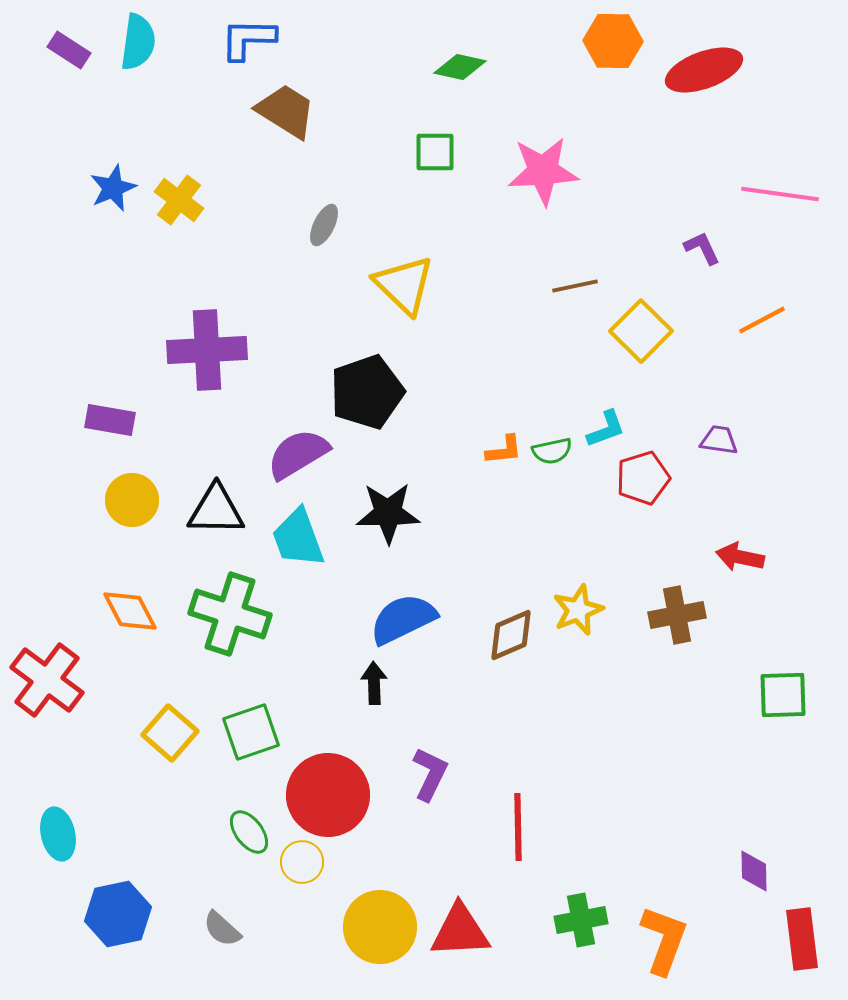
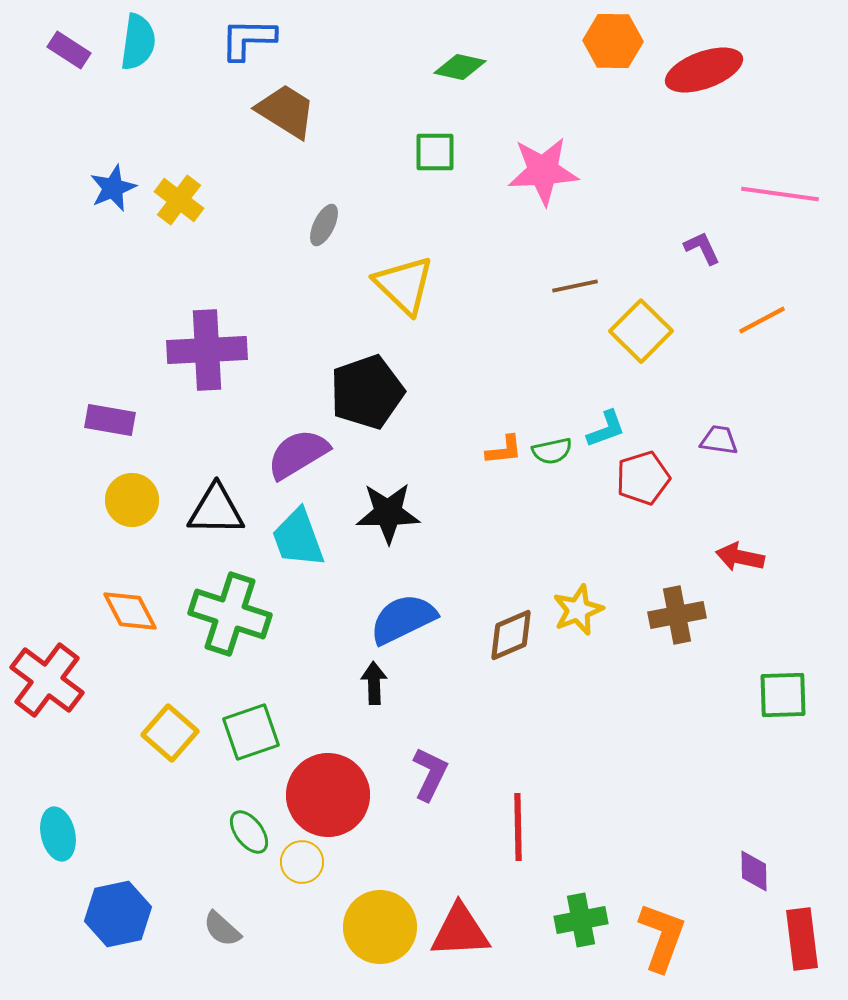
orange L-shape at (664, 940): moved 2 px left, 3 px up
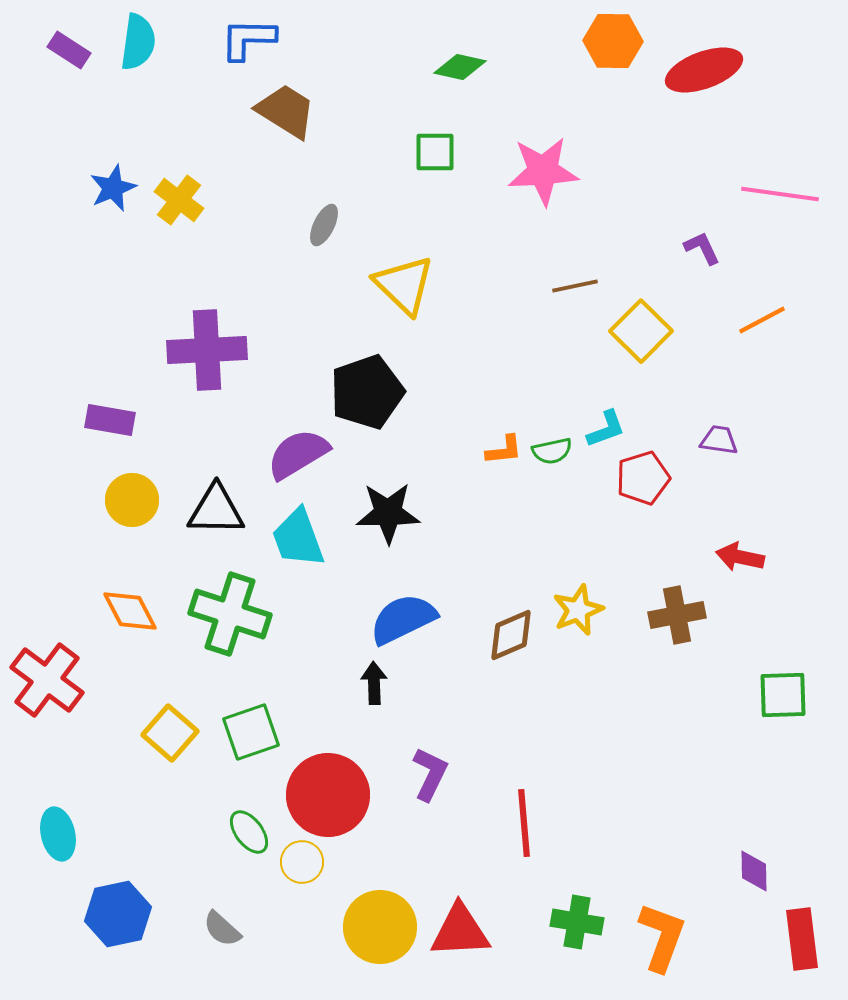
red line at (518, 827): moved 6 px right, 4 px up; rotated 4 degrees counterclockwise
green cross at (581, 920): moved 4 px left, 2 px down; rotated 21 degrees clockwise
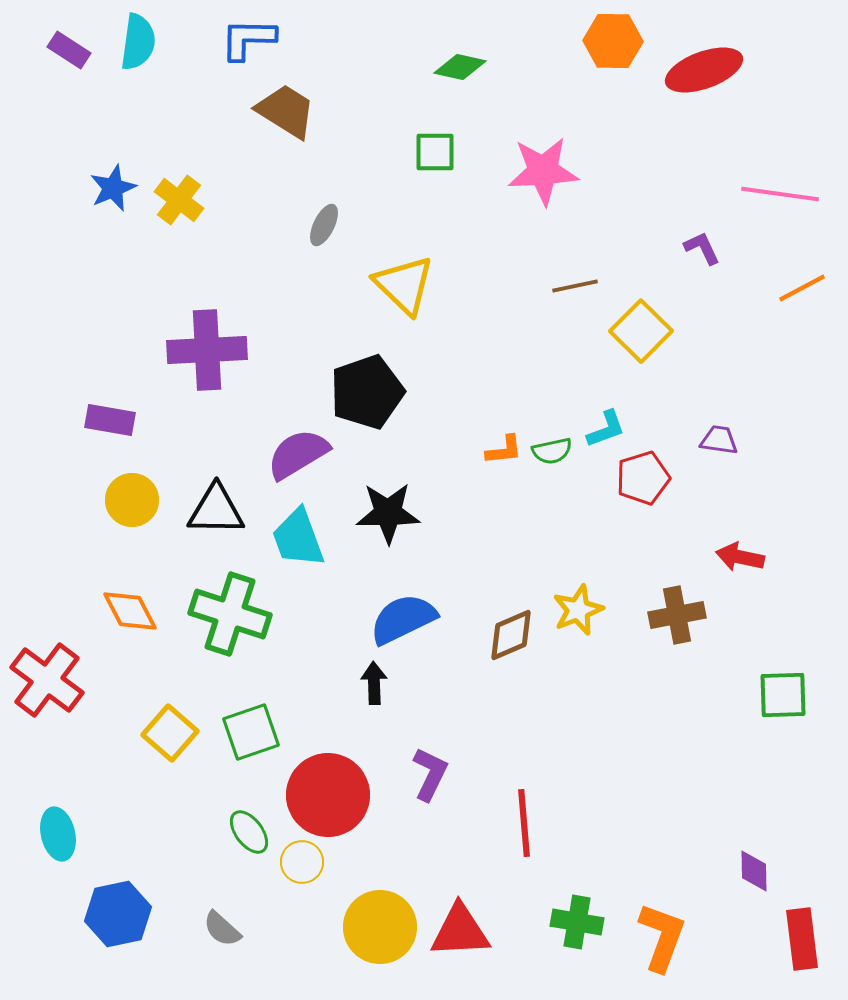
orange line at (762, 320): moved 40 px right, 32 px up
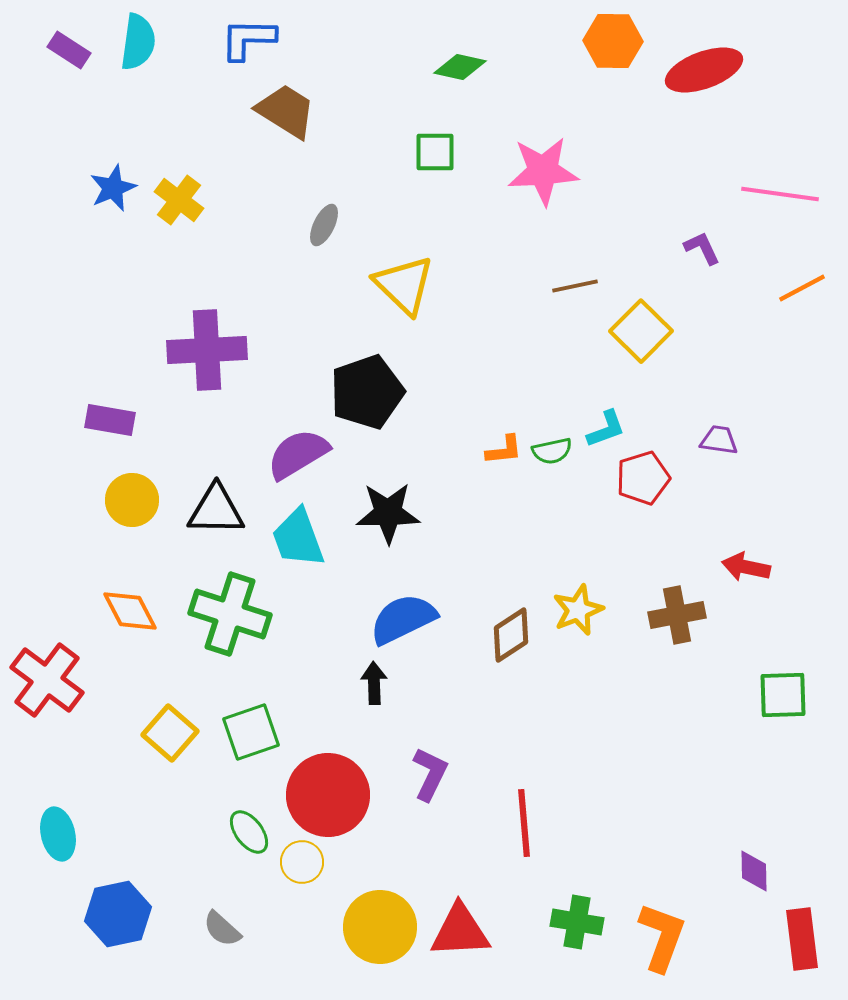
red arrow at (740, 557): moved 6 px right, 10 px down
brown diamond at (511, 635): rotated 10 degrees counterclockwise
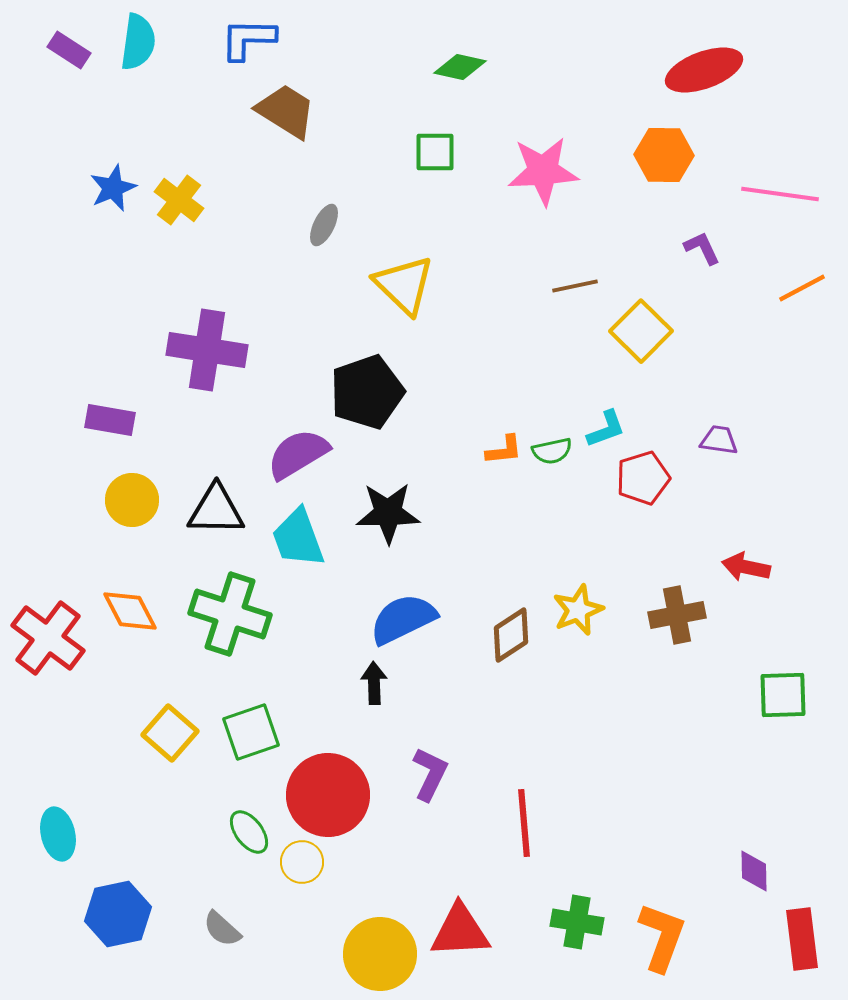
orange hexagon at (613, 41): moved 51 px right, 114 px down
purple cross at (207, 350): rotated 12 degrees clockwise
red cross at (47, 680): moved 1 px right, 42 px up
yellow circle at (380, 927): moved 27 px down
